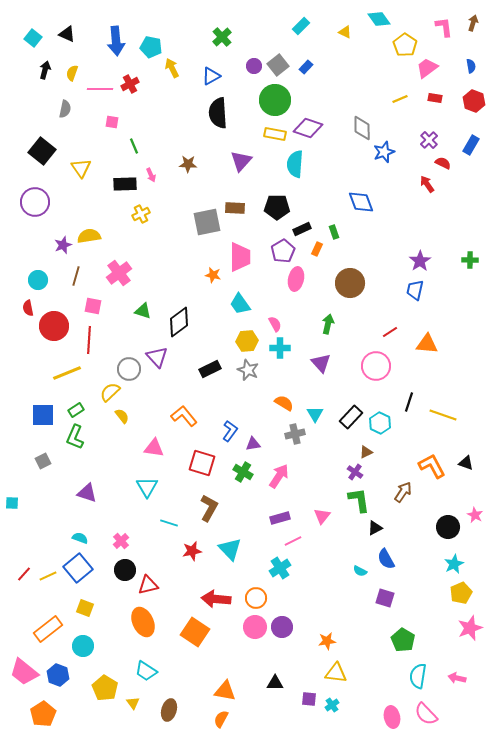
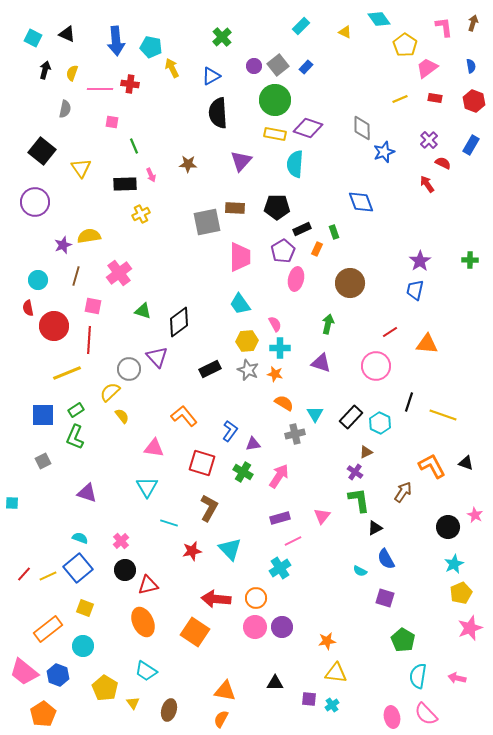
cyan square at (33, 38): rotated 12 degrees counterclockwise
red cross at (130, 84): rotated 36 degrees clockwise
orange star at (213, 275): moved 62 px right, 99 px down
purple triangle at (321, 363): rotated 30 degrees counterclockwise
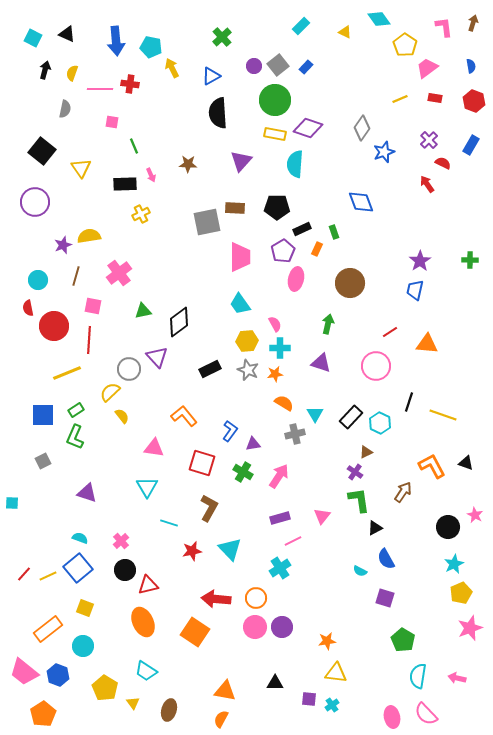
gray diamond at (362, 128): rotated 35 degrees clockwise
green triangle at (143, 311): rotated 30 degrees counterclockwise
orange star at (275, 374): rotated 21 degrees counterclockwise
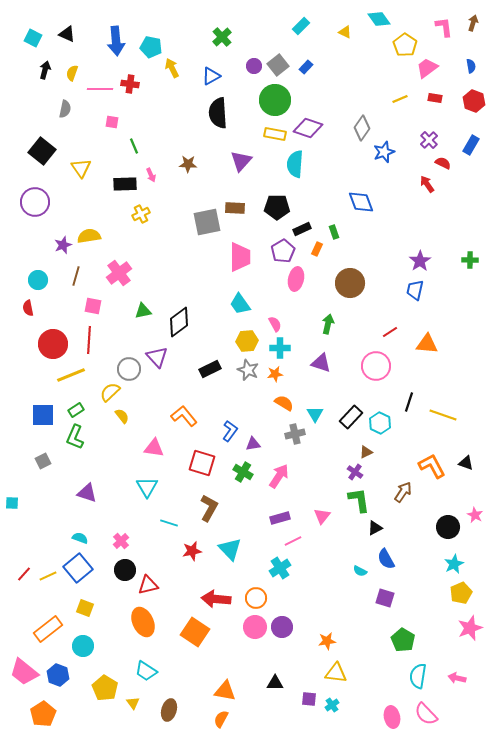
red circle at (54, 326): moved 1 px left, 18 px down
yellow line at (67, 373): moved 4 px right, 2 px down
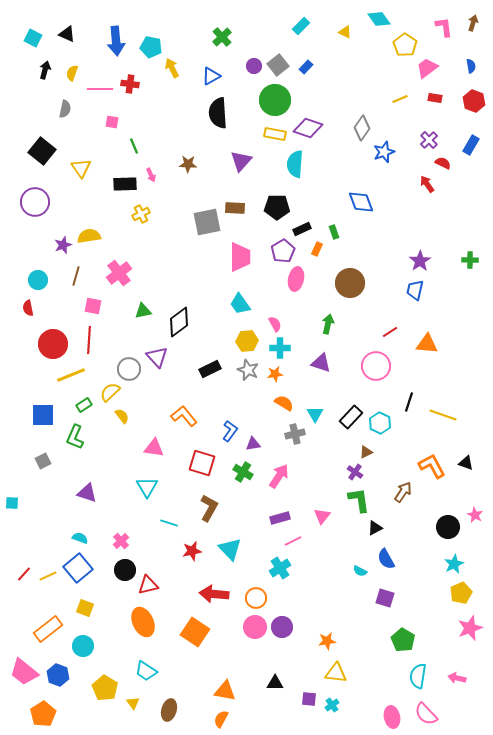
green rectangle at (76, 410): moved 8 px right, 5 px up
red arrow at (216, 599): moved 2 px left, 5 px up
